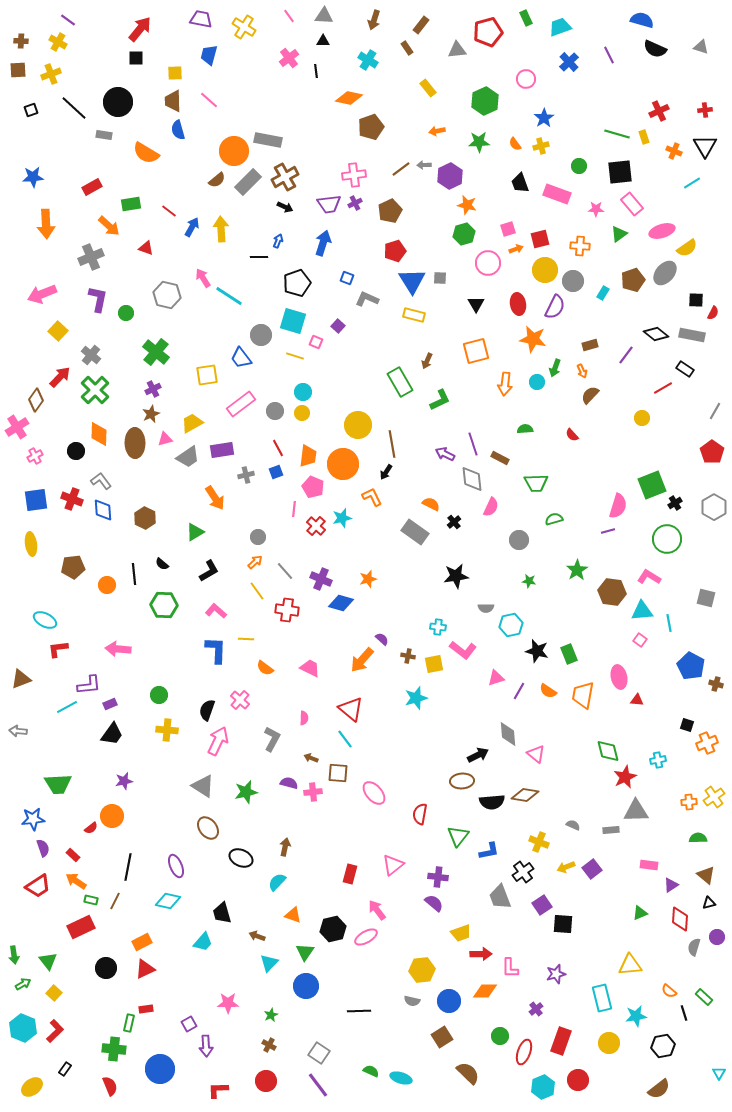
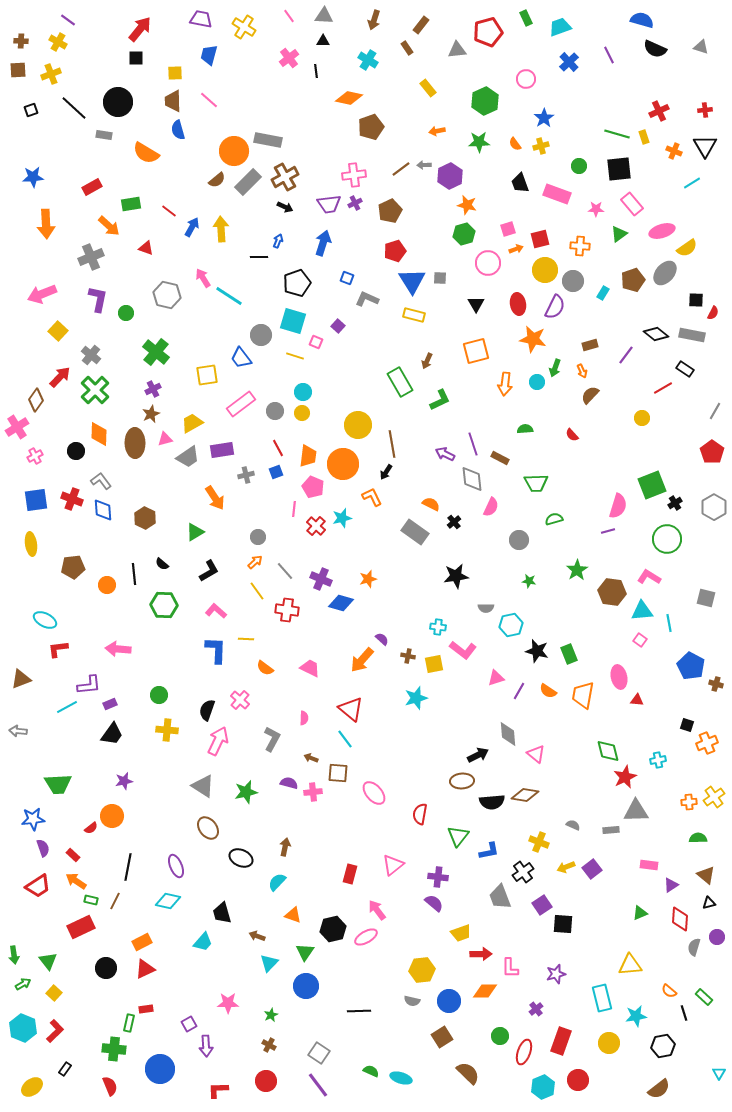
black square at (620, 172): moved 1 px left, 3 px up
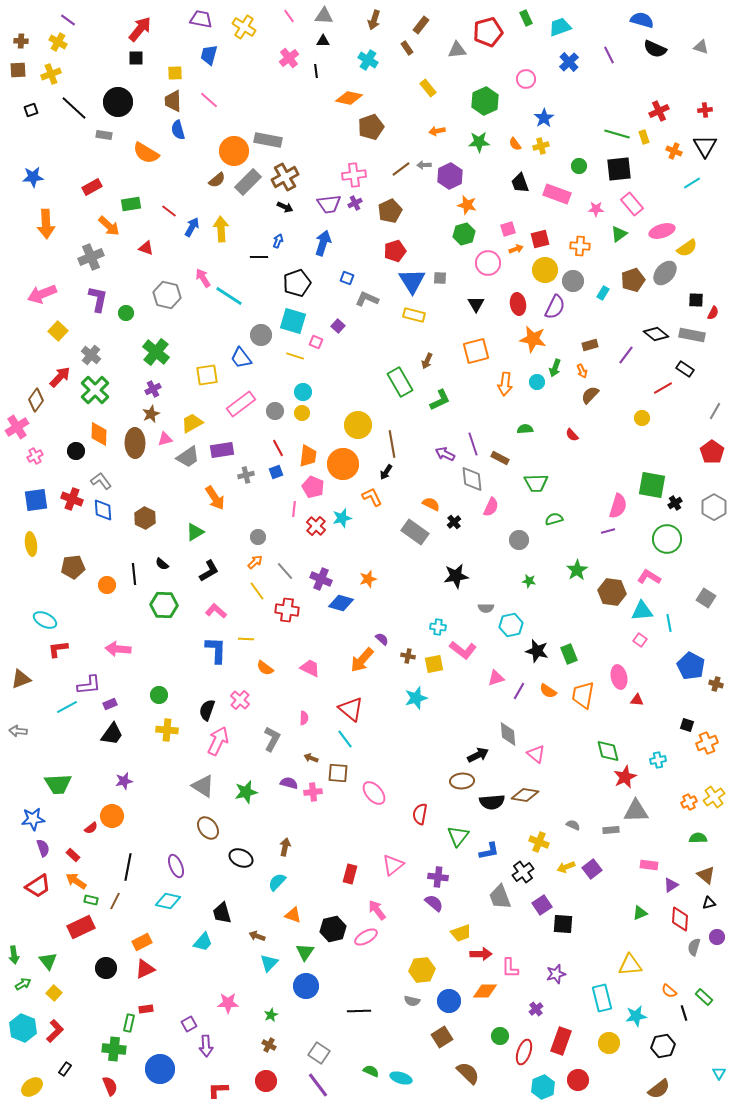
green square at (652, 485): rotated 32 degrees clockwise
gray square at (706, 598): rotated 18 degrees clockwise
orange cross at (689, 802): rotated 21 degrees counterclockwise
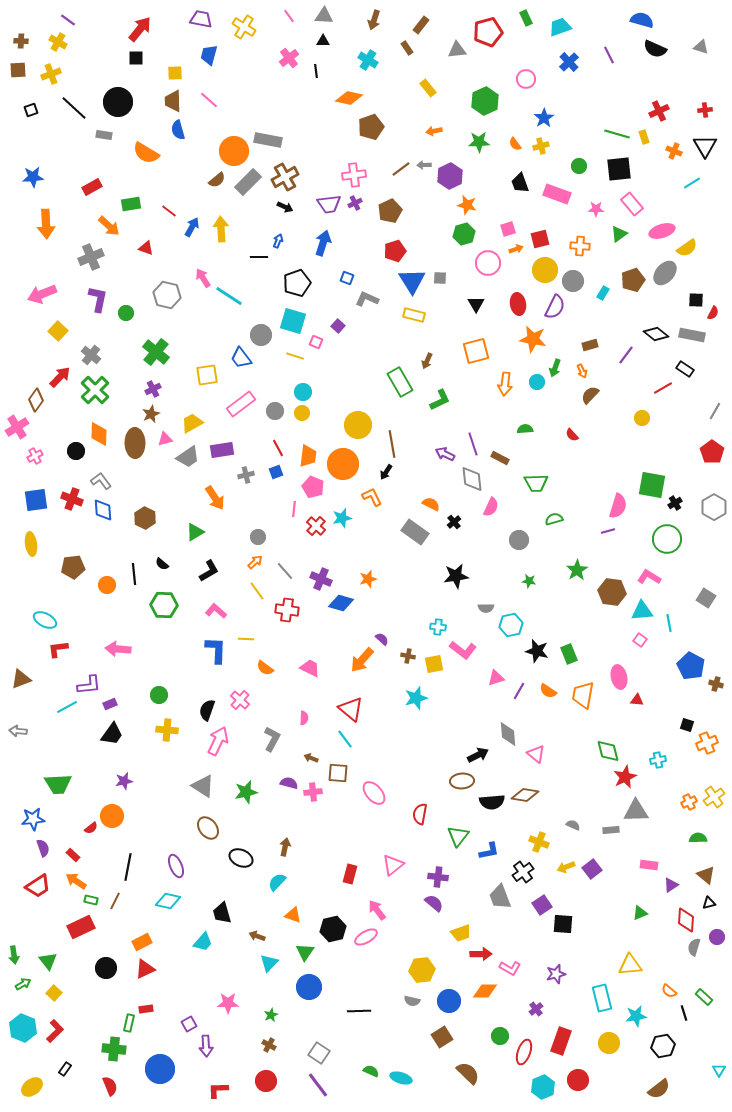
orange arrow at (437, 131): moved 3 px left
red diamond at (680, 919): moved 6 px right, 1 px down
pink L-shape at (510, 968): rotated 60 degrees counterclockwise
blue circle at (306, 986): moved 3 px right, 1 px down
cyan triangle at (719, 1073): moved 3 px up
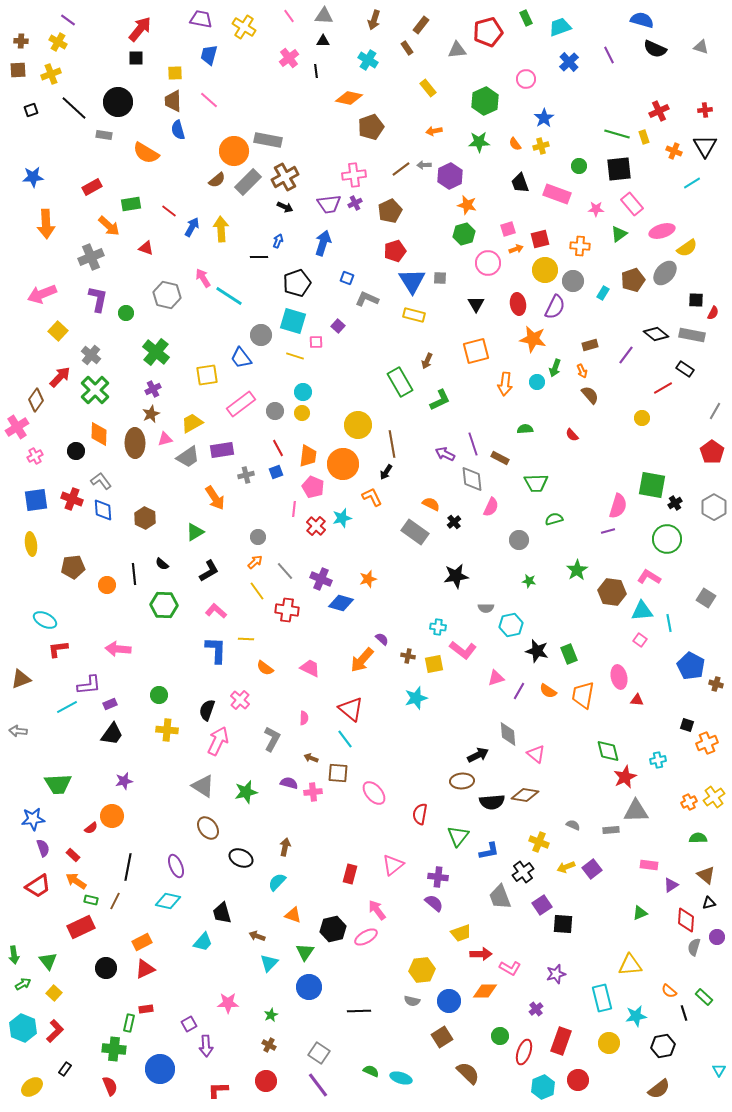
pink square at (316, 342): rotated 24 degrees counterclockwise
brown semicircle at (590, 395): rotated 96 degrees clockwise
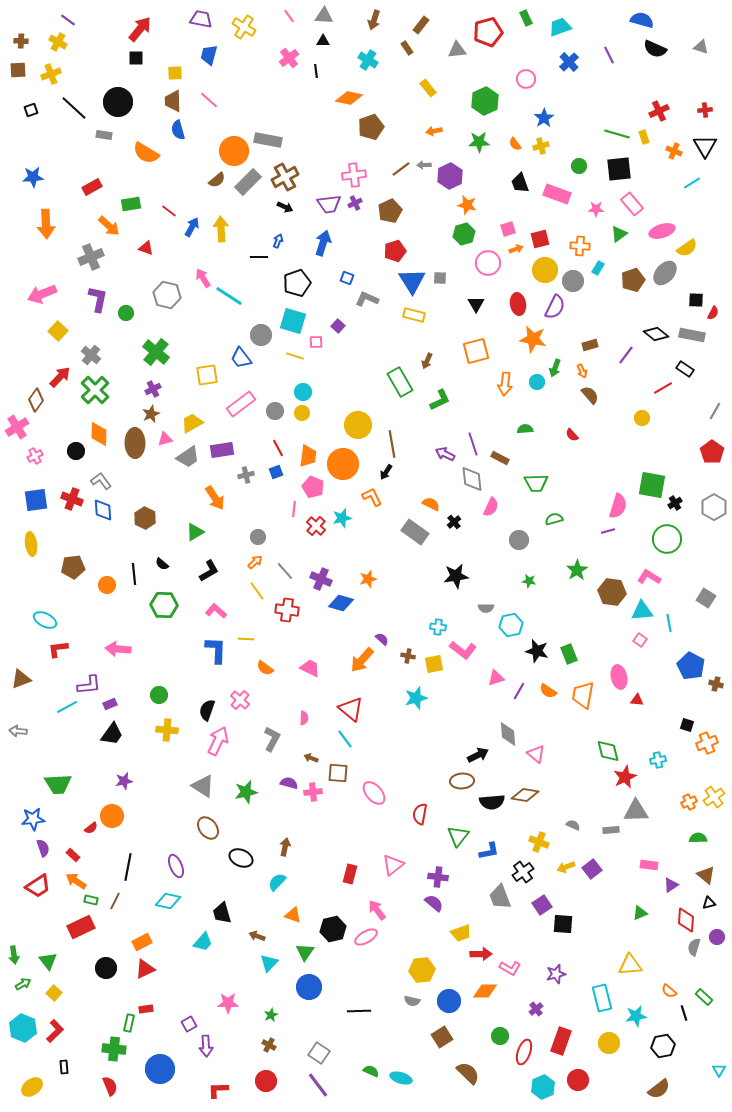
cyan rectangle at (603, 293): moved 5 px left, 25 px up
black rectangle at (65, 1069): moved 1 px left, 2 px up; rotated 40 degrees counterclockwise
